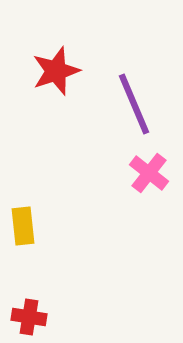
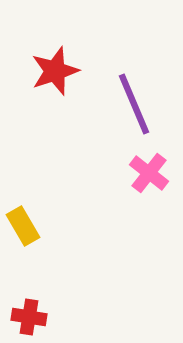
red star: moved 1 px left
yellow rectangle: rotated 24 degrees counterclockwise
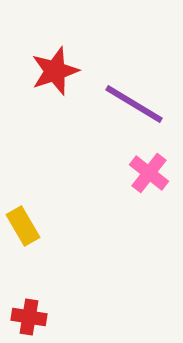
purple line: rotated 36 degrees counterclockwise
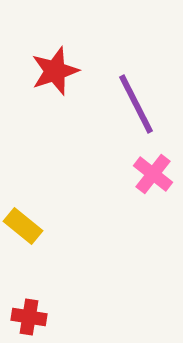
purple line: moved 2 px right; rotated 32 degrees clockwise
pink cross: moved 4 px right, 1 px down
yellow rectangle: rotated 21 degrees counterclockwise
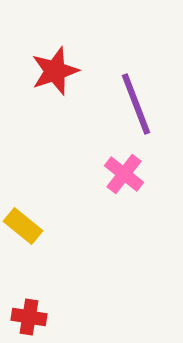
purple line: rotated 6 degrees clockwise
pink cross: moved 29 px left
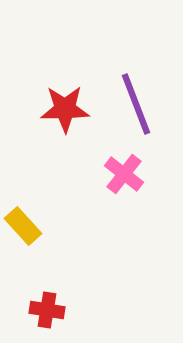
red star: moved 10 px right, 38 px down; rotated 18 degrees clockwise
yellow rectangle: rotated 9 degrees clockwise
red cross: moved 18 px right, 7 px up
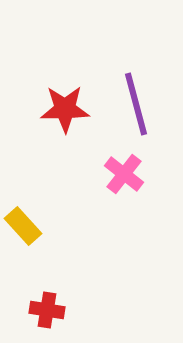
purple line: rotated 6 degrees clockwise
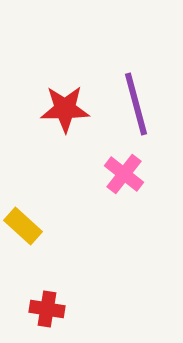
yellow rectangle: rotated 6 degrees counterclockwise
red cross: moved 1 px up
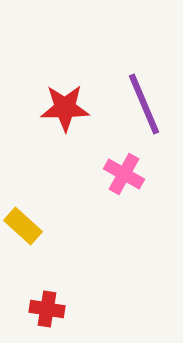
purple line: moved 8 px right; rotated 8 degrees counterclockwise
red star: moved 1 px up
pink cross: rotated 9 degrees counterclockwise
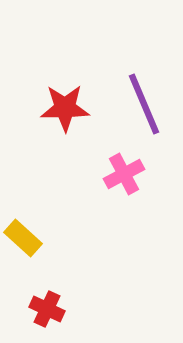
pink cross: rotated 33 degrees clockwise
yellow rectangle: moved 12 px down
red cross: rotated 16 degrees clockwise
